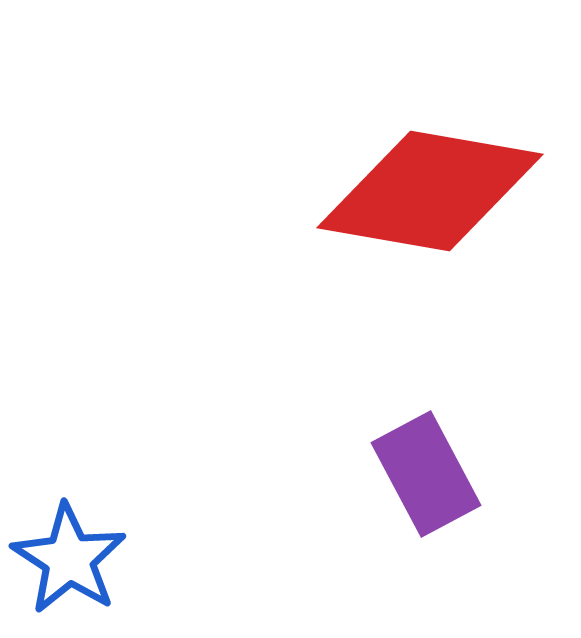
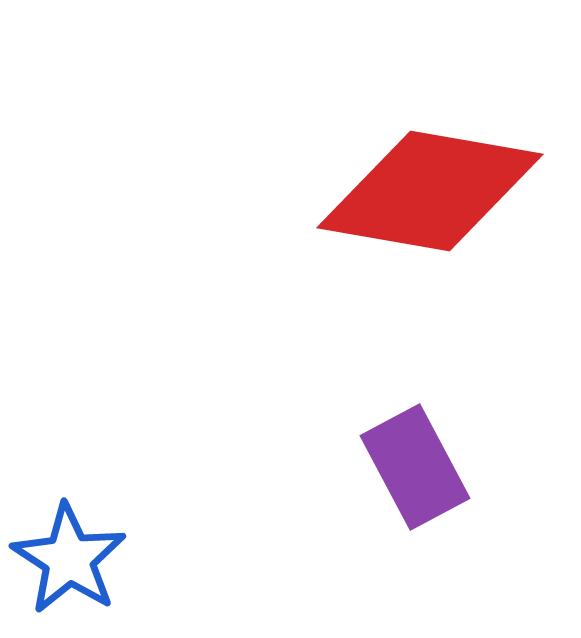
purple rectangle: moved 11 px left, 7 px up
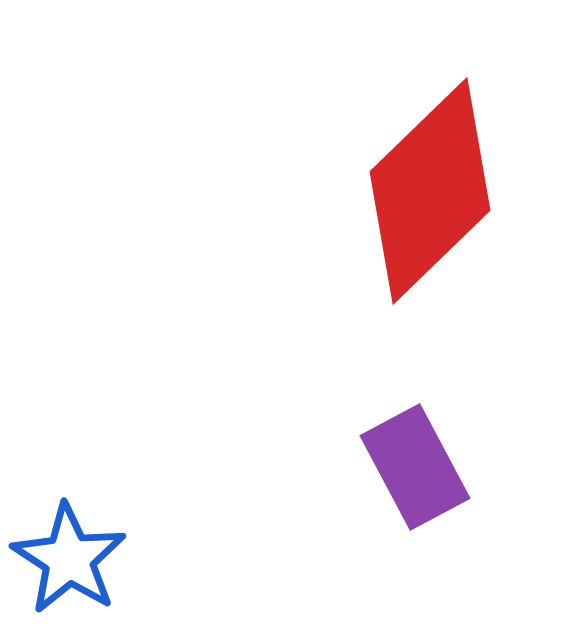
red diamond: rotated 54 degrees counterclockwise
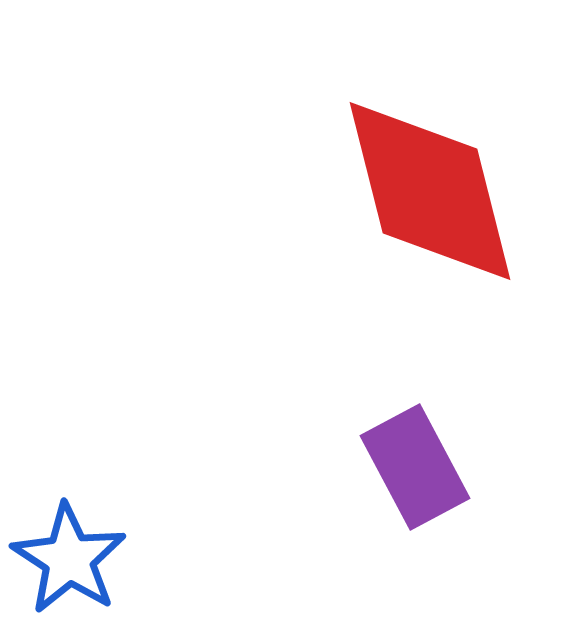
red diamond: rotated 60 degrees counterclockwise
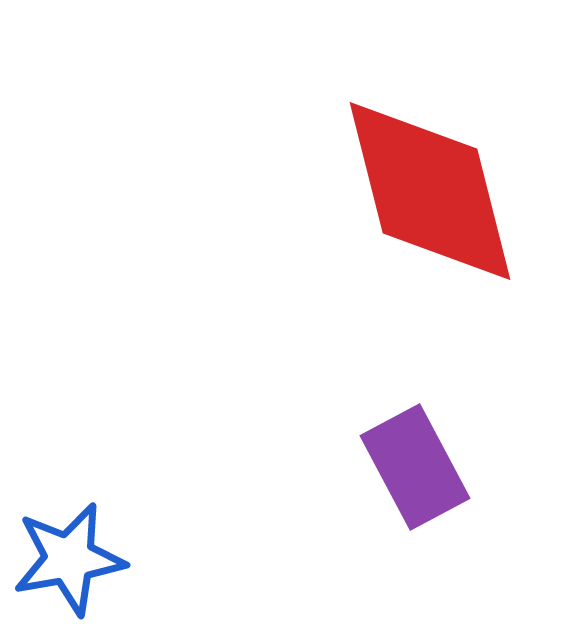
blue star: rotated 29 degrees clockwise
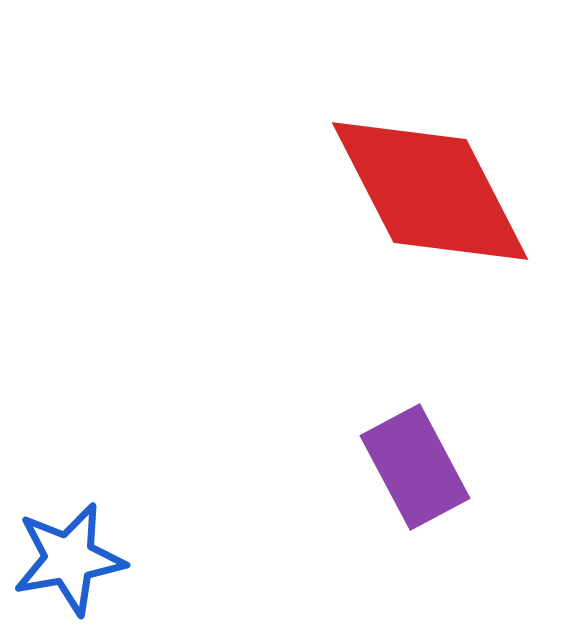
red diamond: rotated 13 degrees counterclockwise
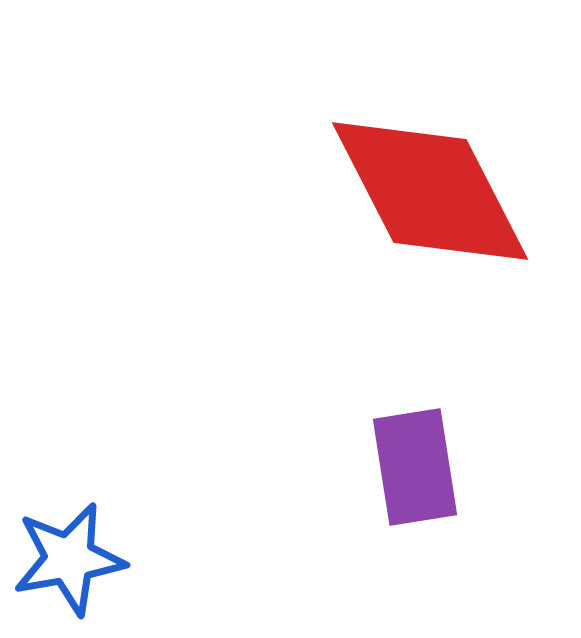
purple rectangle: rotated 19 degrees clockwise
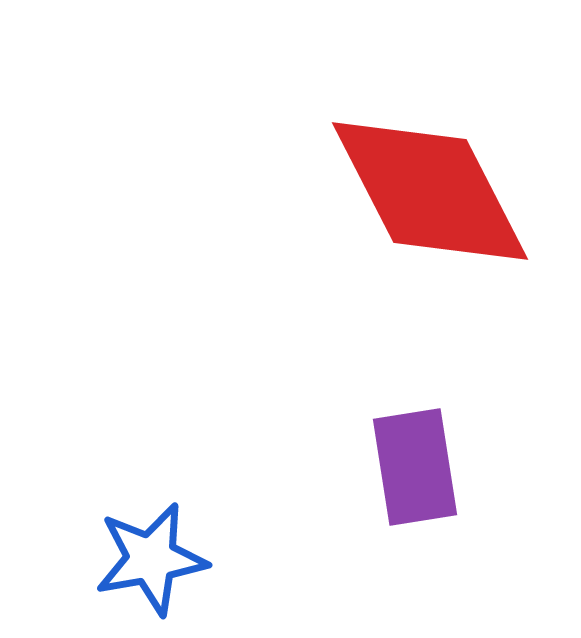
blue star: moved 82 px right
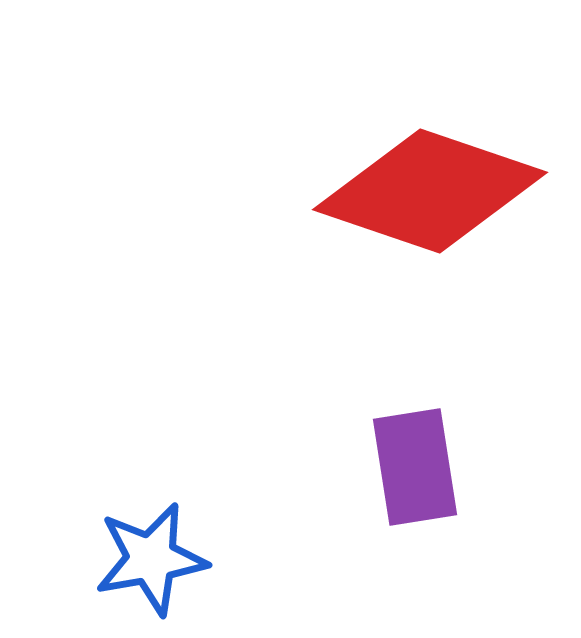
red diamond: rotated 44 degrees counterclockwise
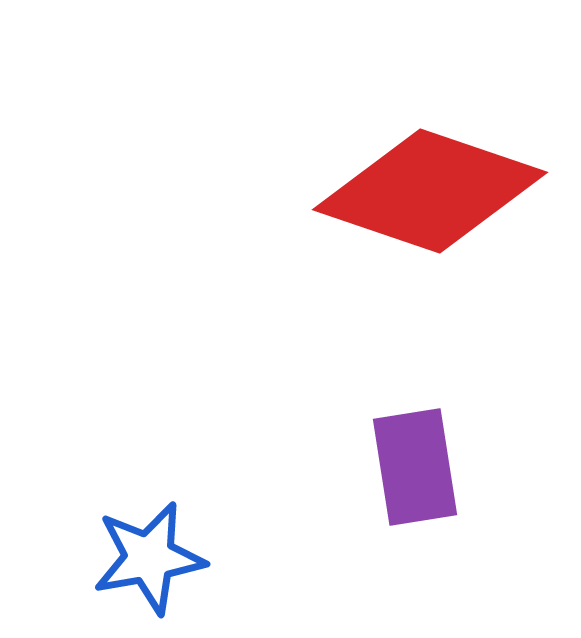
blue star: moved 2 px left, 1 px up
